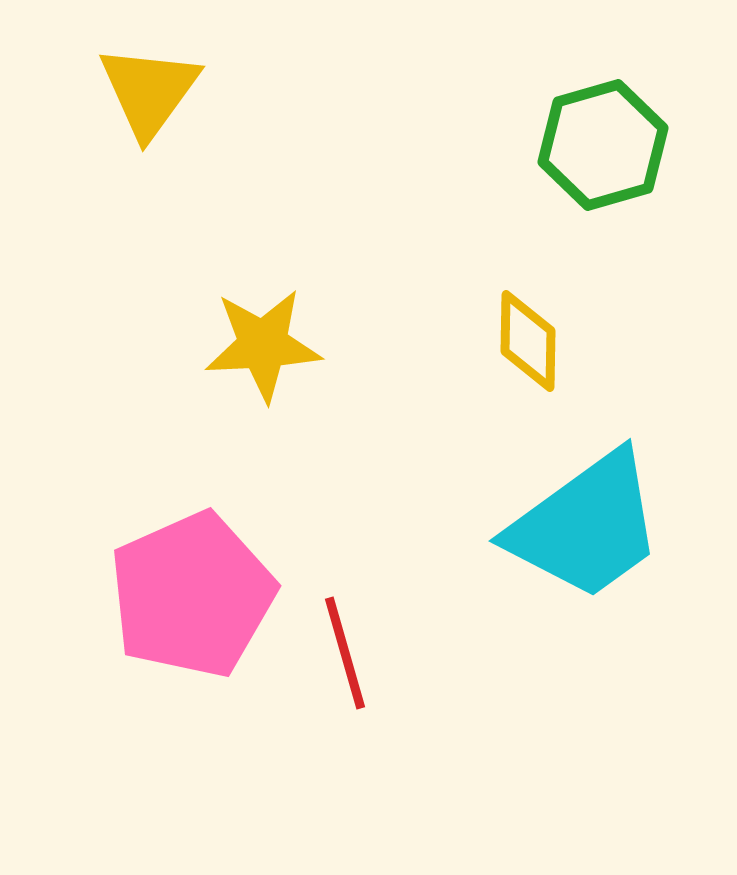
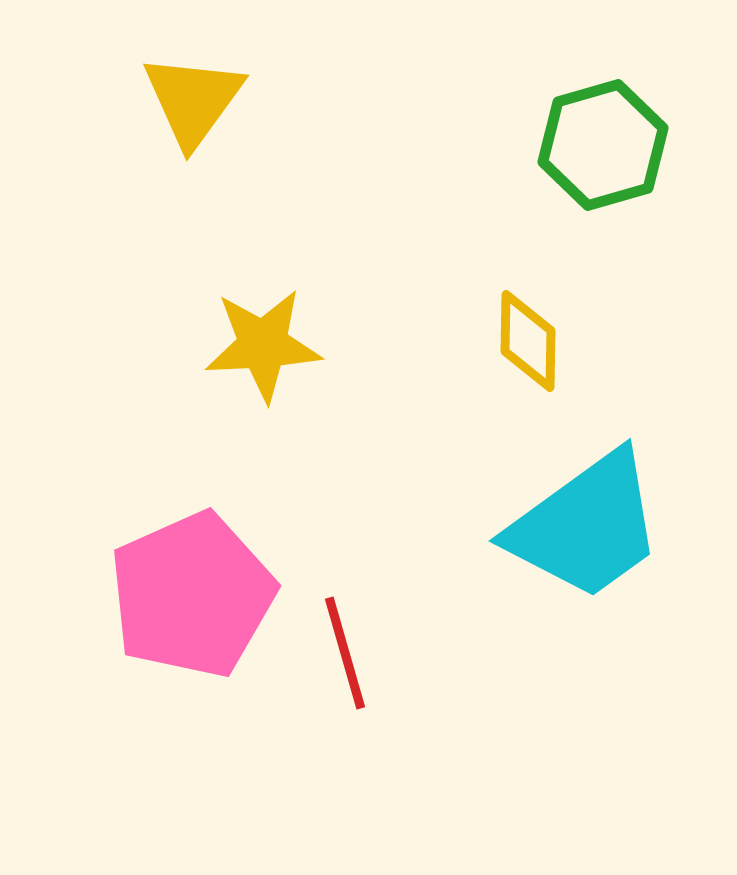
yellow triangle: moved 44 px right, 9 px down
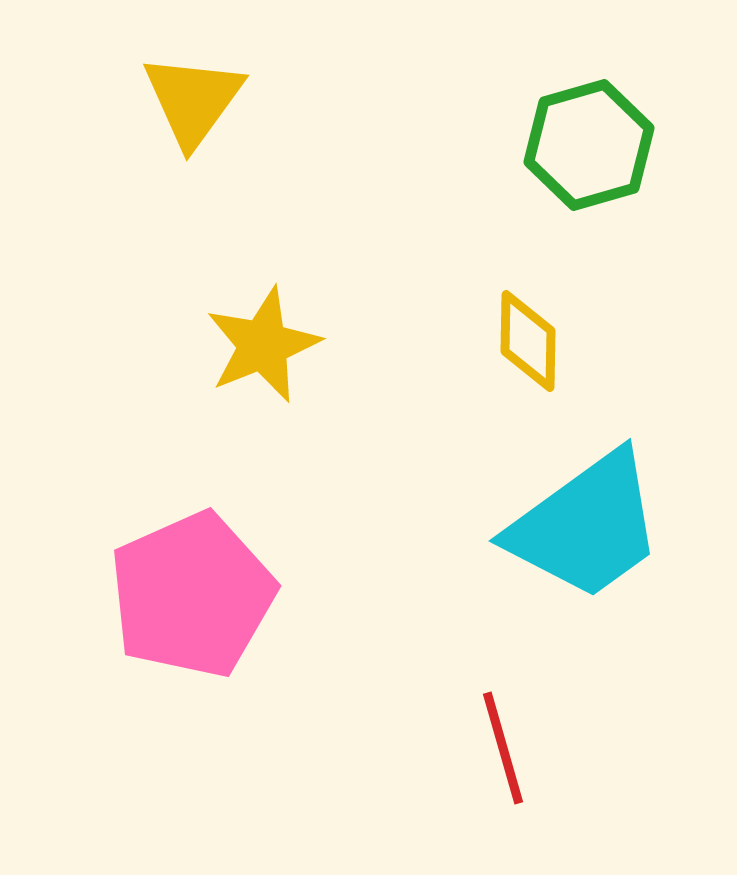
green hexagon: moved 14 px left
yellow star: rotated 19 degrees counterclockwise
red line: moved 158 px right, 95 px down
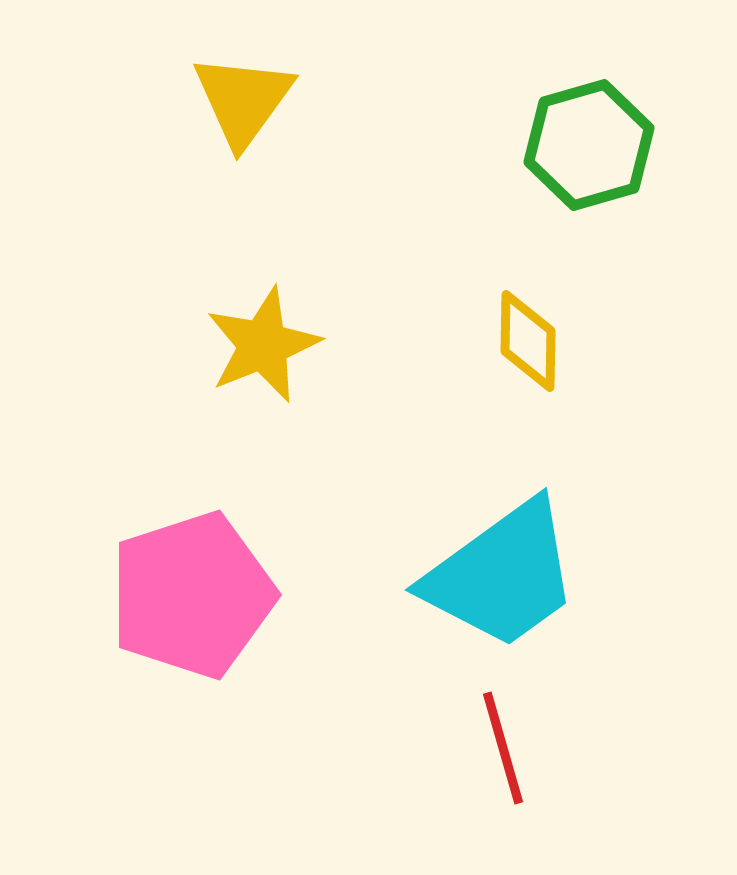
yellow triangle: moved 50 px right
cyan trapezoid: moved 84 px left, 49 px down
pink pentagon: rotated 6 degrees clockwise
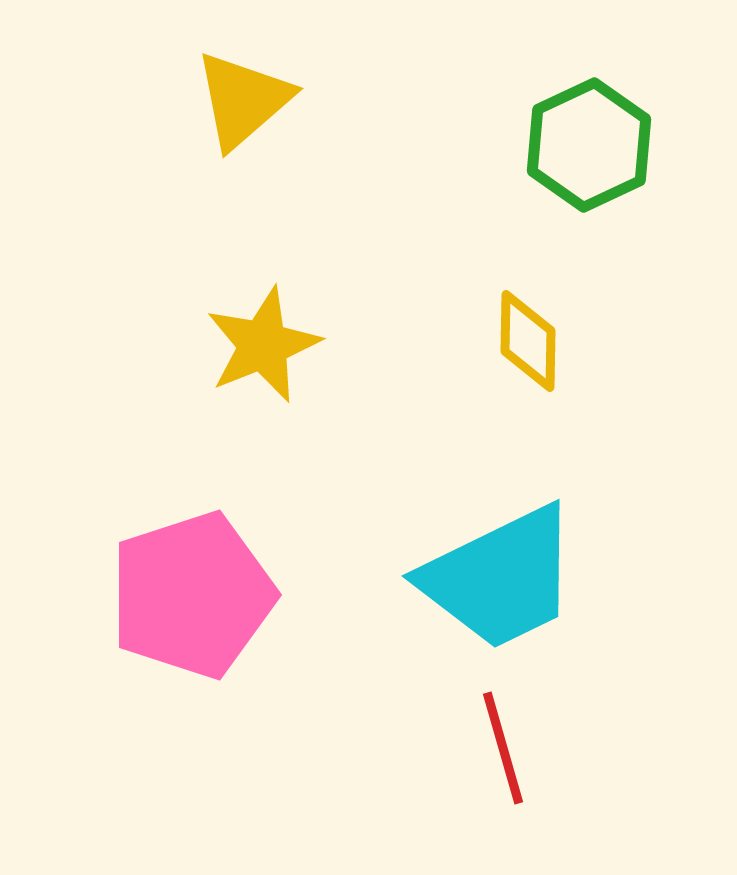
yellow triangle: rotated 13 degrees clockwise
green hexagon: rotated 9 degrees counterclockwise
cyan trapezoid: moved 2 px left, 3 px down; rotated 10 degrees clockwise
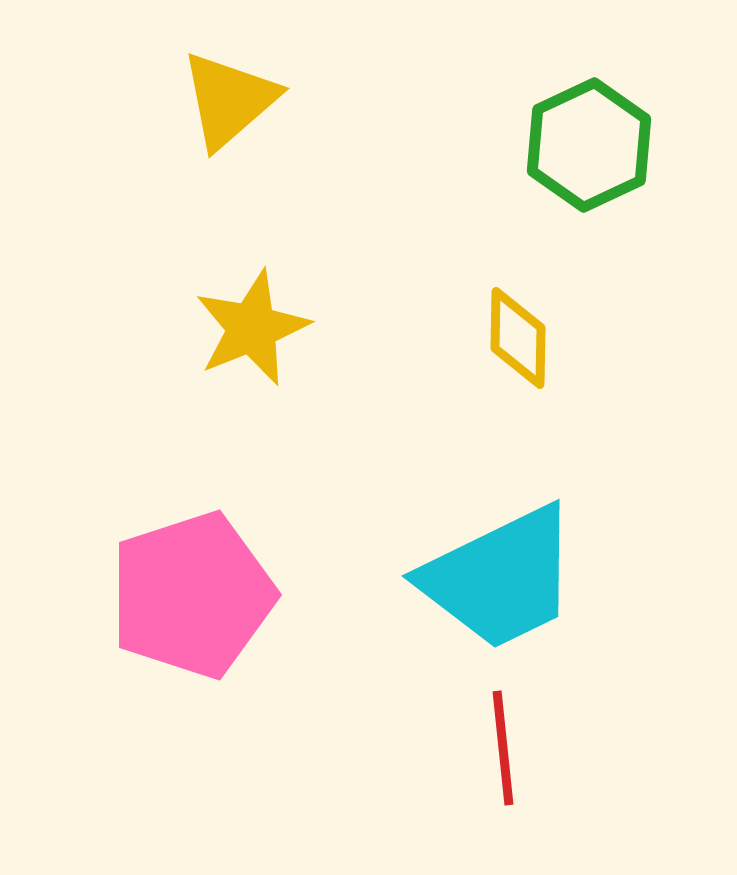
yellow triangle: moved 14 px left
yellow diamond: moved 10 px left, 3 px up
yellow star: moved 11 px left, 17 px up
red line: rotated 10 degrees clockwise
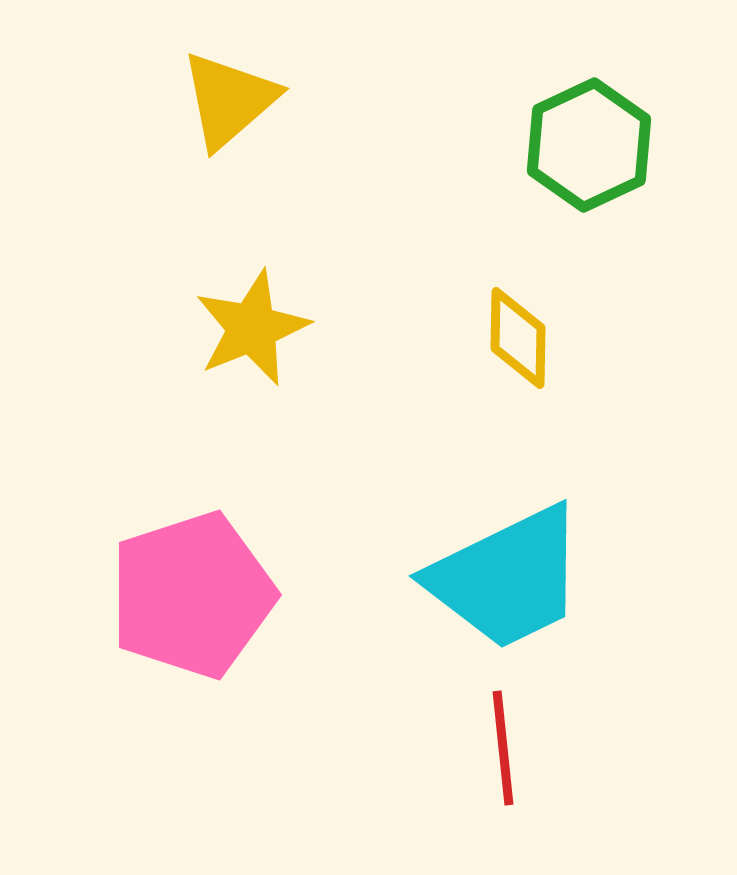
cyan trapezoid: moved 7 px right
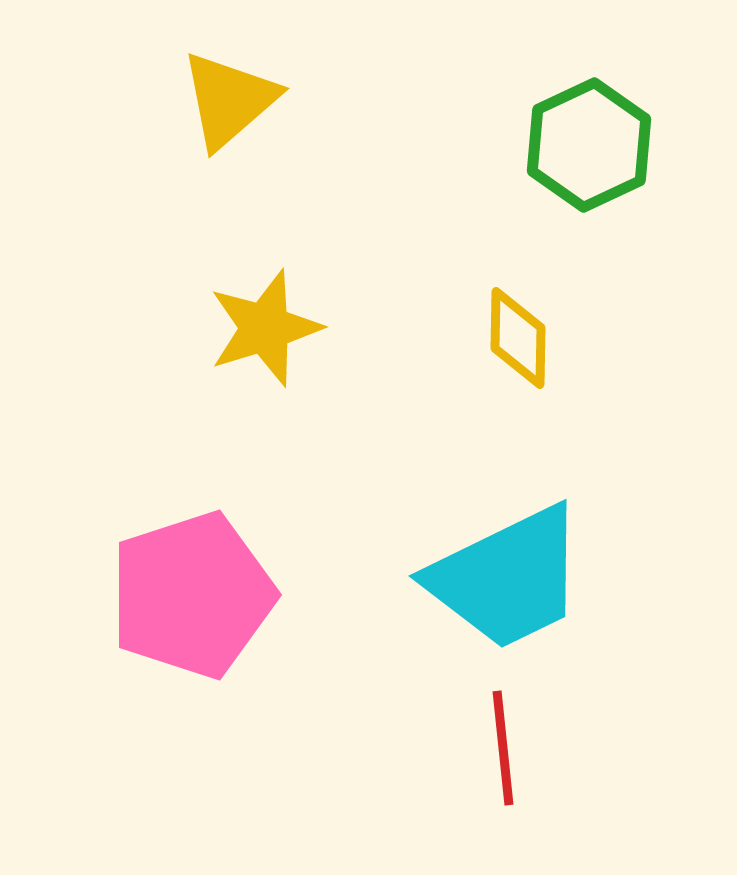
yellow star: moved 13 px right; rotated 5 degrees clockwise
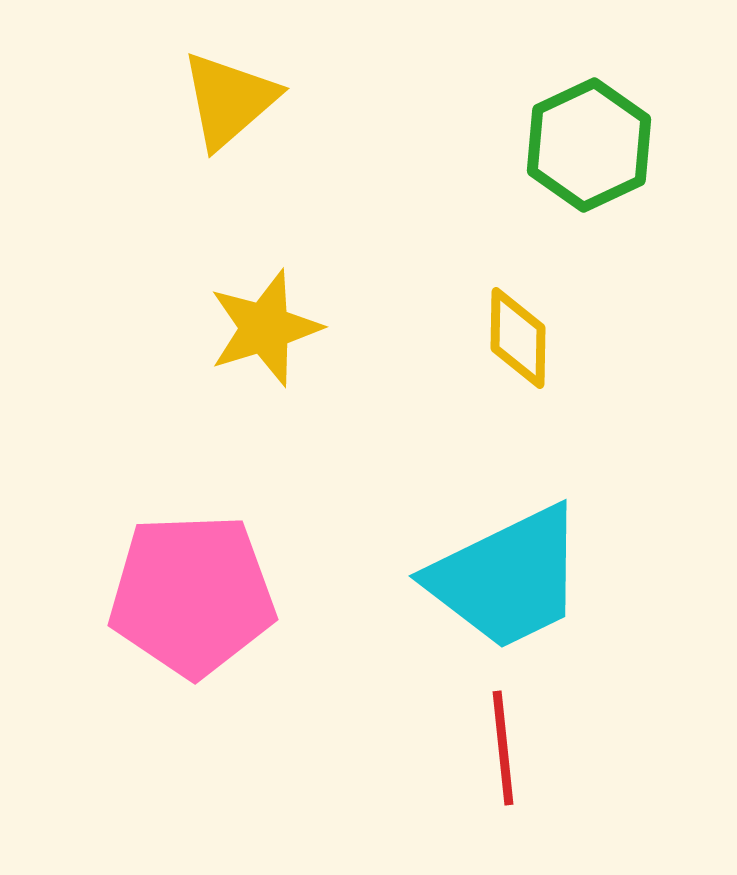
pink pentagon: rotated 16 degrees clockwise
